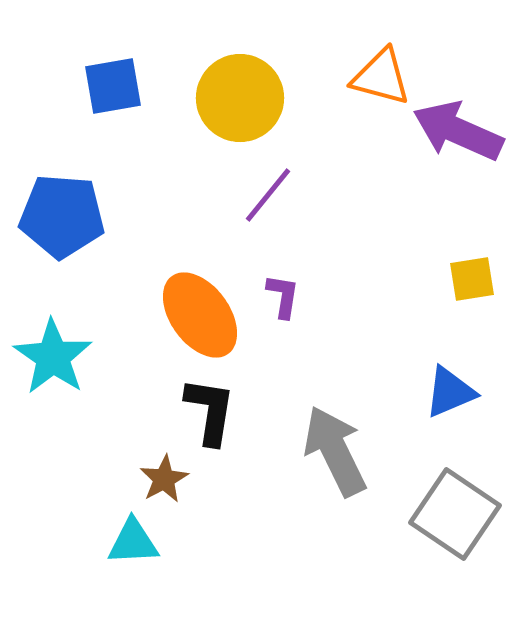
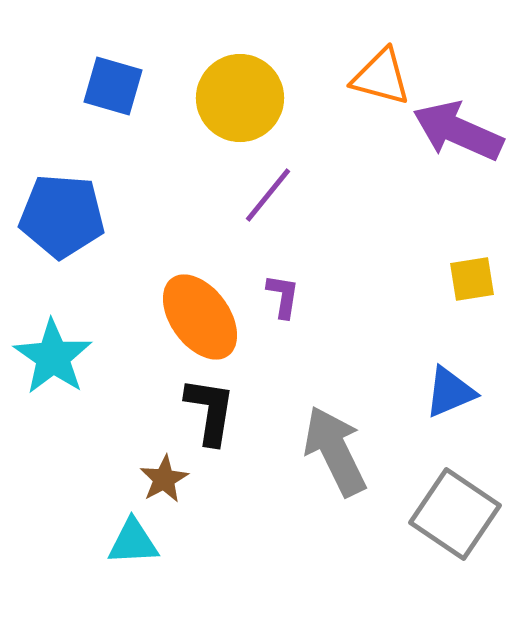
blue square: rotated 26 degrees clockwise
orange ellipse: moved 2 px down
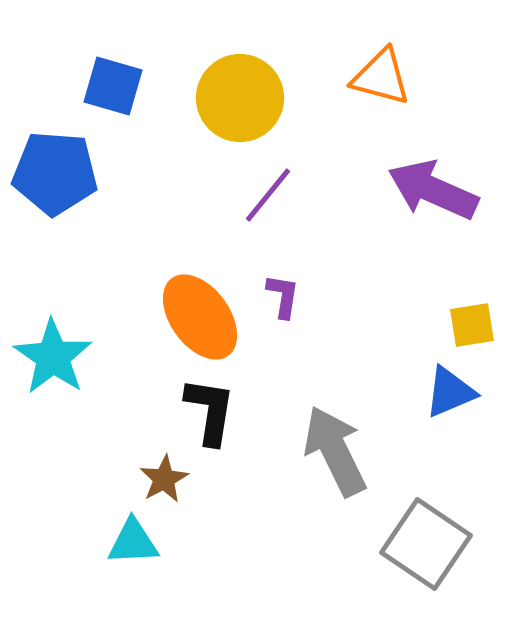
purple arrow: moved 25 px left, 59 px down
blue pentagon: moved 7 px left, 43 px up
yellow square: moved 46 px down
gray square: moved 29 px left, 30 px down
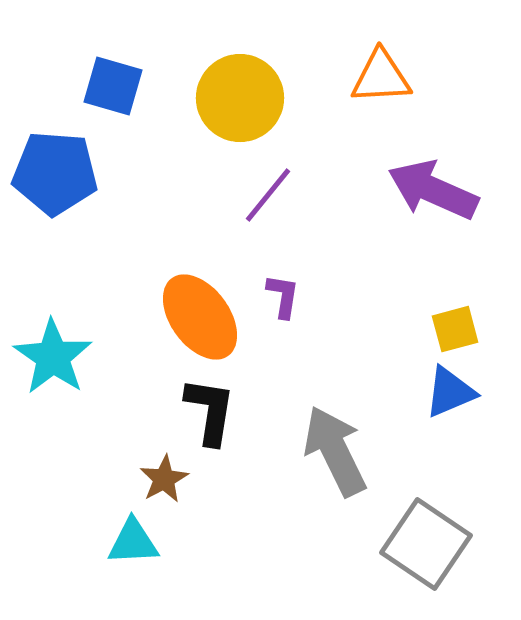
orange triangle: rotated 18 degrees counterclockwise
yellow square: moved 17 px left, 4 px down; rotated 6 degrees counterclockwise
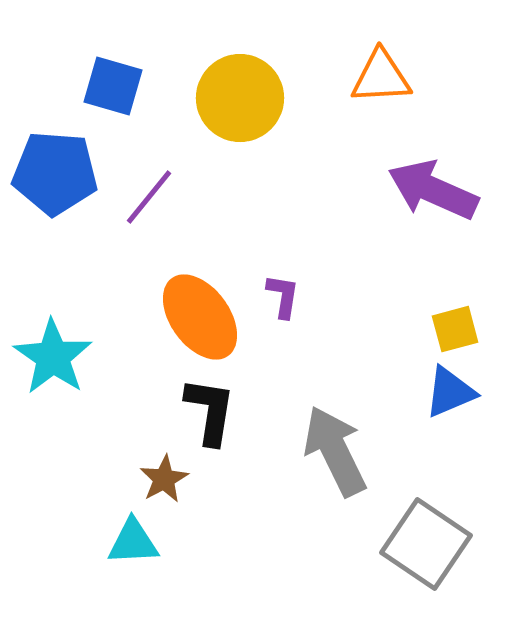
purple line: moved 119 px left, 2 px down
